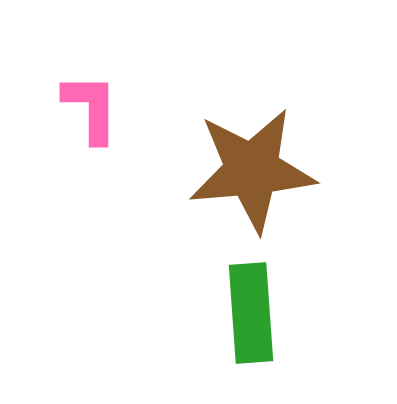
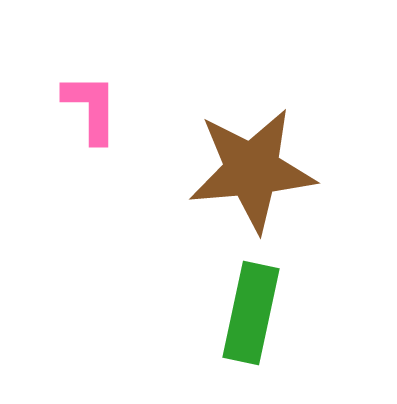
green rectangle: rotated 16 degrees clockwise
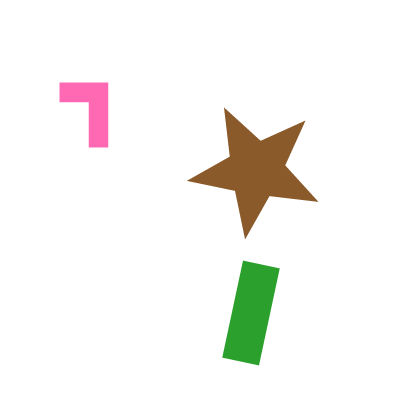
brown star: moved 4 px right; rotated 16 degrees clockwise
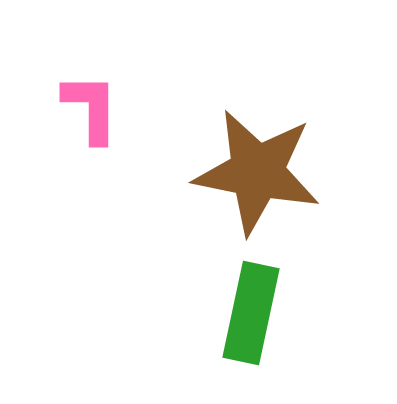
brown star: moved 1 px right, 2 px down
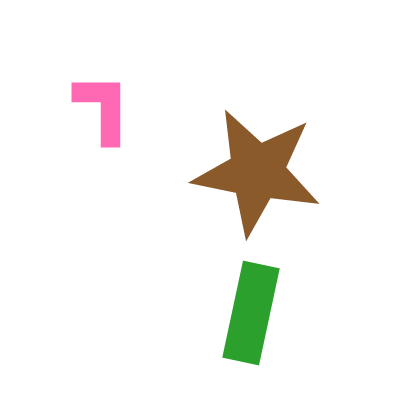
pink L-shape: moved 12 px right
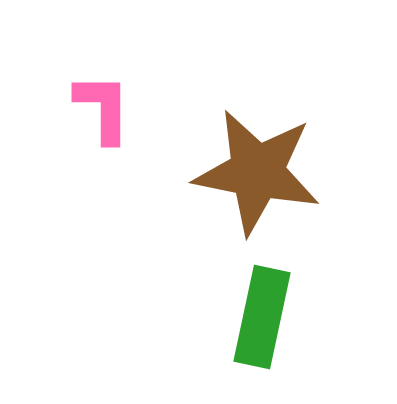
green rectangle: moved 11 px right, 4 px down
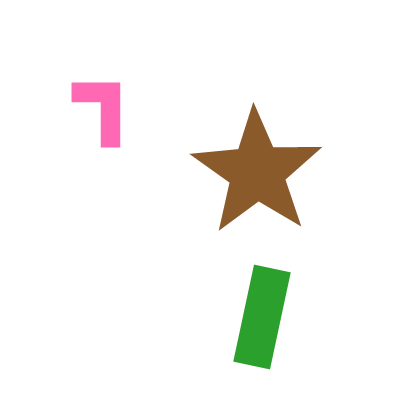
brown star: rotated 24 degrees clockwise
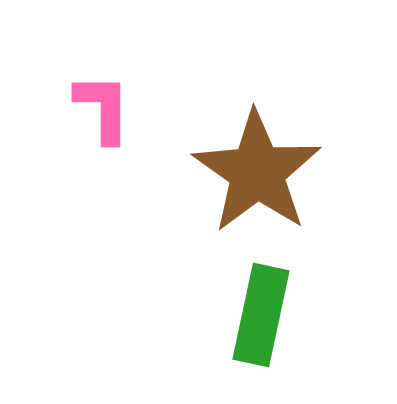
green rectangle: moved 1 px left, 2 px up
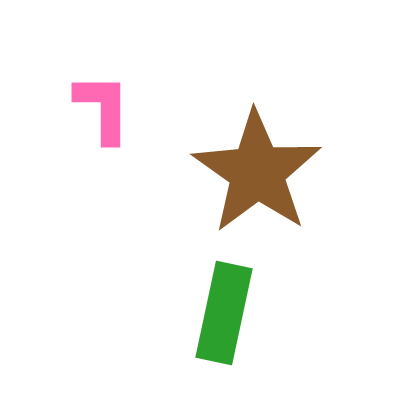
green rectangle: moved 37 px left, 2 px up
